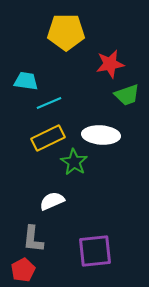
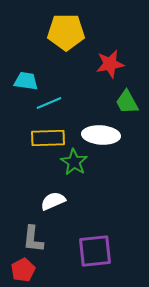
green trapezoid: moved 7 px down; rotated 80 degrees clockwise
yellow rectangle: rotated 24 degrees clockwise
white semicircle: moved 1 px right
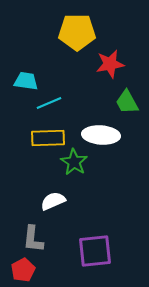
yellow pentagon: moved 11 px right
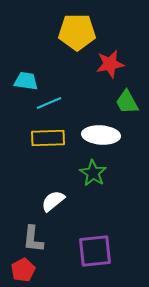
green star: moved 19 px right, 11 px down
white semicircle: rotated 15 degrees counterclockwise
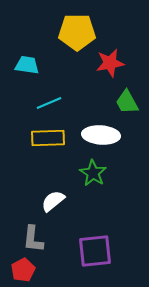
red star: moved 1 px up
cyan trapezoid: moved 1 px right, 16 px up
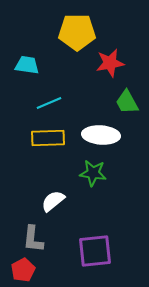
green star: rotated 24 degrees counterclockwise
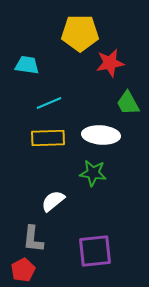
yellow pentagon: moved 3 px right, 1 px down
green trapezoid: moved 1 px right, 1 px down
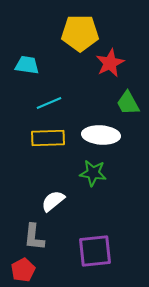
red star: rotated 16 degrees counterclockwise
gray L-shape: moved 1 px right, 2 px up
